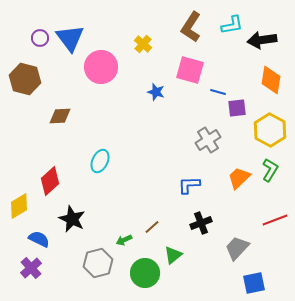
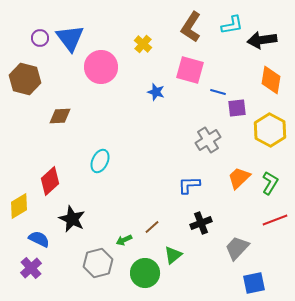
green L-shape: moved 13 px down
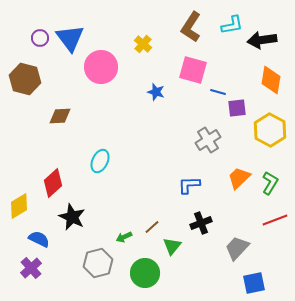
pink square: moved 3 px right
red diamond: moved 3 px right, 2 px down
black star: moved 2 px up
green arrow: moved 3 px up
green triangle: moved 1 px left, 9 px up; rotated 12 degrees counterclockwise
